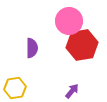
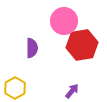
pink circle: moved 5 px left
yellow hexagon: rotated 20 degrees counterclockwise
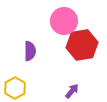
purple semicircle: moved 2 px left, 3 px down
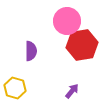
pink circle: moved 3 px right
purple semicircle: moved 1 px right
yellow hexagon: rotated 15 degrees counterclockwise
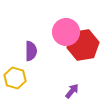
pink circle: moved 1 px left, 11 px down
red hexagon: moved 1 px right
yellow hexagon: moved 10 px up
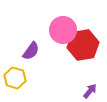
pink circle: moved 3 px left, 2 px up
purple semicircle: rotated 36 degrees clockwise
purple arrow: moved 18 px right
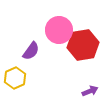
pink circle: moved 4 px left
yellow hexagon: rotated 20 degrees clockwise
purple arrow: rotated 28 degrees clockwise
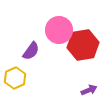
purple arrow: moved 1 px left, 1 px up
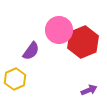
red hexagon: moved 3 px up; rotated 12 degrees counterclockwise
yellow hexagon: moved 1 px down
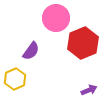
pink circle: moved 3 px left, 12 px up
red hexagon: moved 1 px down
